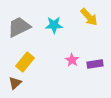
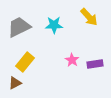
brown triangle: rotated 16 degrees clockwise
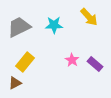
purple rectangle: rotated 49 degrees clockwise
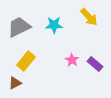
yellow rectangle: moved 1 px right, 1 px up
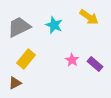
yellow arrow: rotated 12 degrees counterclockwise
cyan star: rotated 24 degrees clockwise
yellow rectangle: moved 2 px up
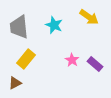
gray trapezoid: rotated 70 degrees counterclockwise
